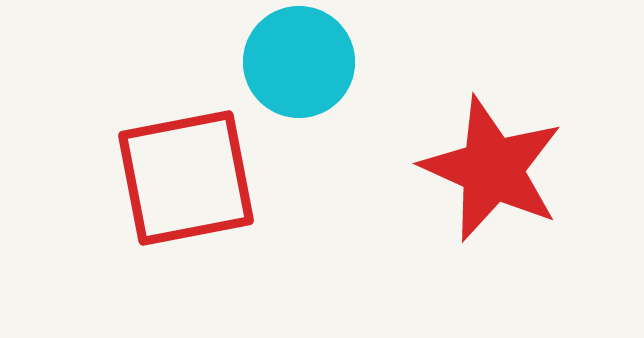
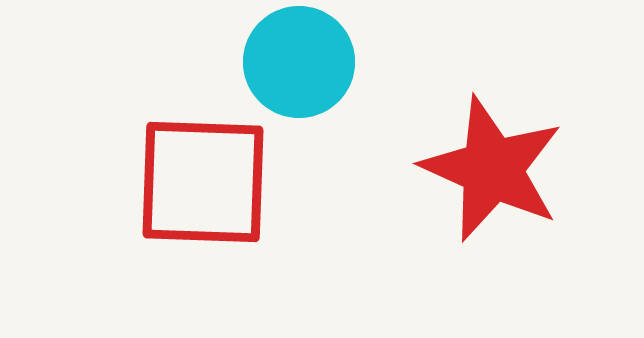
red square: moved 17 px right, 4 px down; rotated 13 degrees clockwise
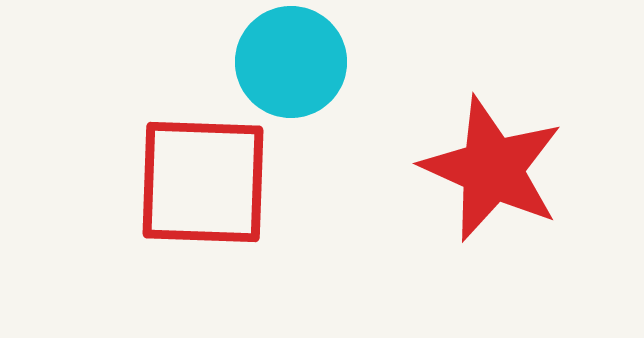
cyan circle: moved 8 px left
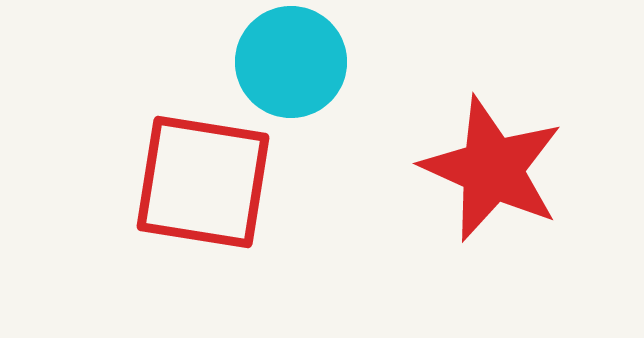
red square: rotated 7 degrees clockwise
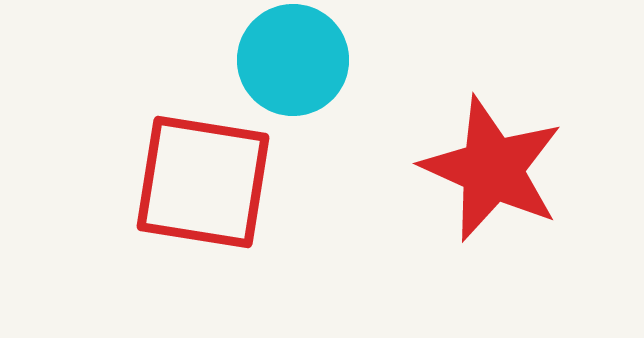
cyan circle: moved 2 px right, 2 px up
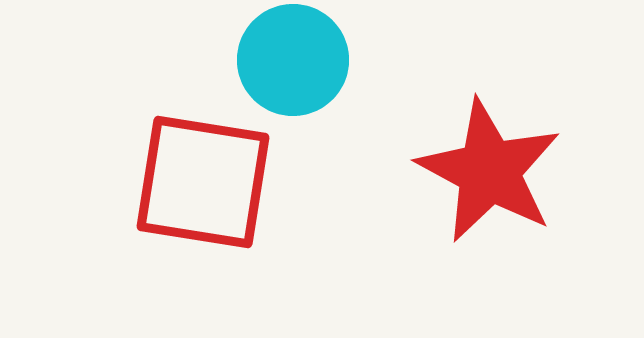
red star: moved 3 px left, 2 px down; rotated 4 degrees clockwise
